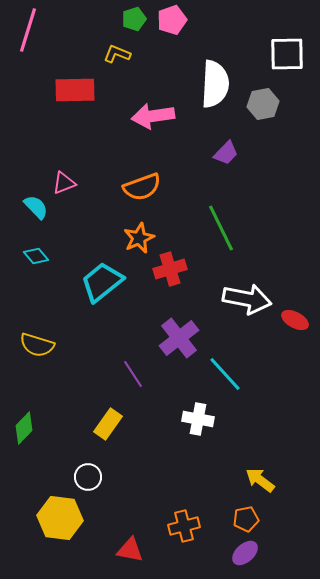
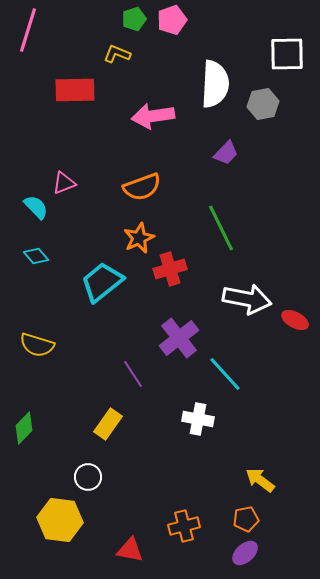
yellow hexagon: moved 2 px down
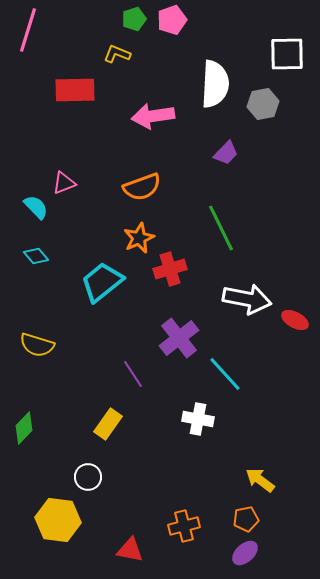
yellow hexagon: moved 2 px left
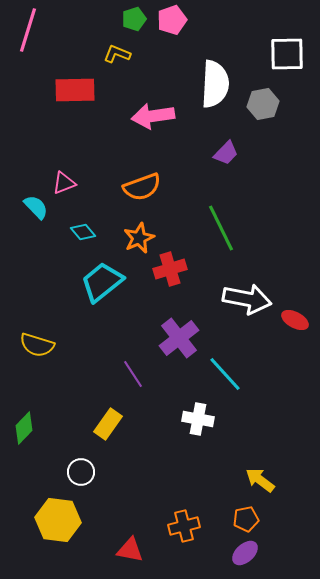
cyan diamond: moved 47 px right, 24 px up
white circle: moved 7 px left, 5 px up
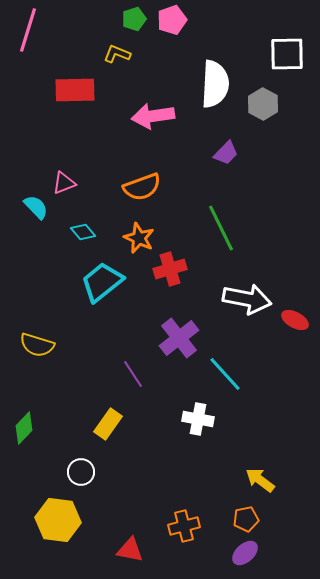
gray hexagon: rotated 20 degrees counterclockwise
orange star: rotated 24 degrees counterclockwise
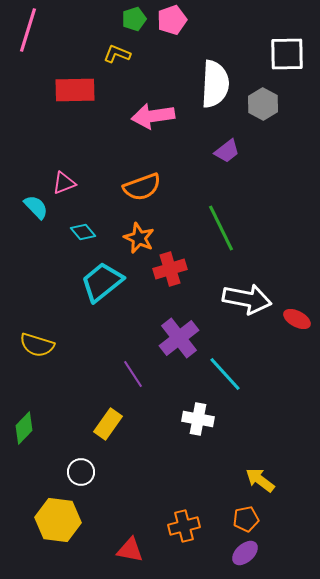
purple trapezoid: moved 1 px right, 2 px up; rotated 8 degrees clockwise
red ellipse: moved 2 px right, 1 px up
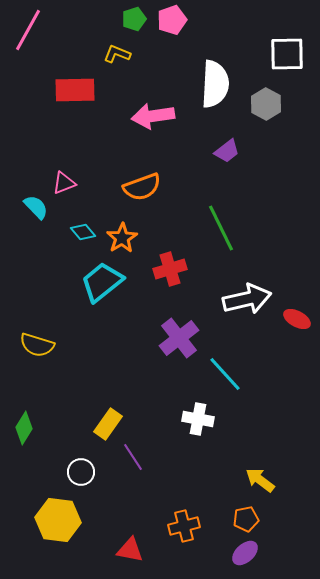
pink line: rotated 12 degrees clockwise
gray hexagon: moved 3 px right
orange star: moved 17 px left; rotated 16 degrees clockwise
white arrow: rotated 24 degrees counterclockwise
purple line: moved 83 px down
green diamond: rotated 12 degrees counterclockwise
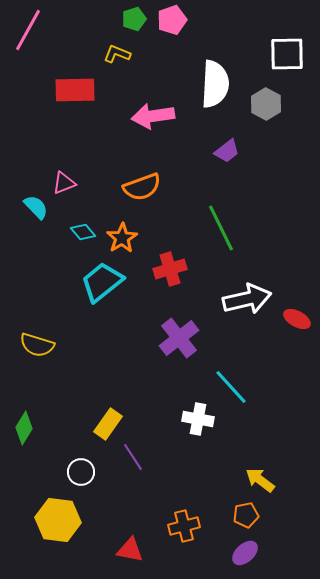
cyan line: moved 6 px right, 13 px down
orange pentagon: moved 4 px up
